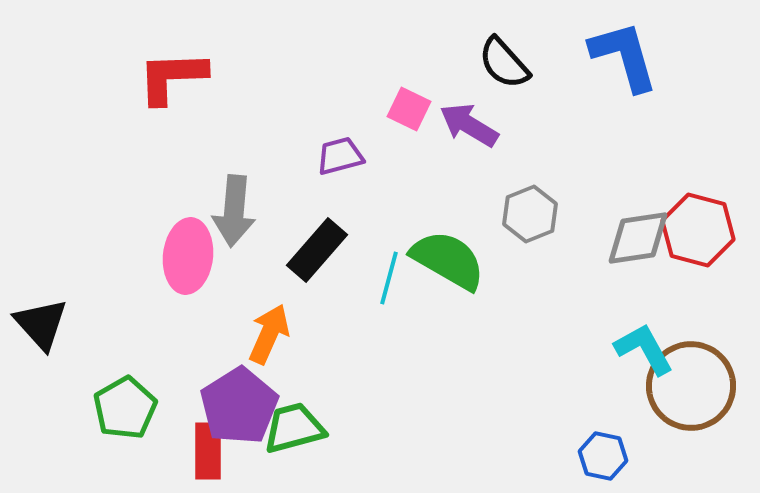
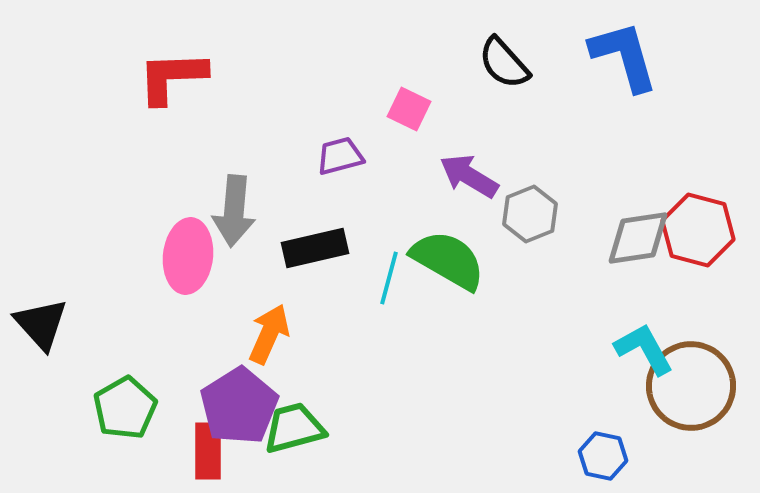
purple arrow: moved 51 px down
black rectangle: moved 2 px left, 2 px up; rotated 36 degrees clockwise
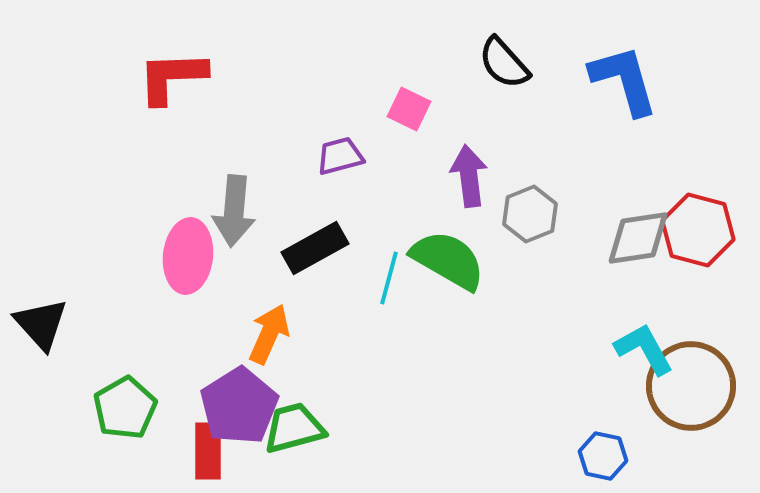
blue L-shape: moved 24 px down
purple arrow: rotated 52 degrees clockwise
black rectangle: rotated 16 degrees counterclockwise
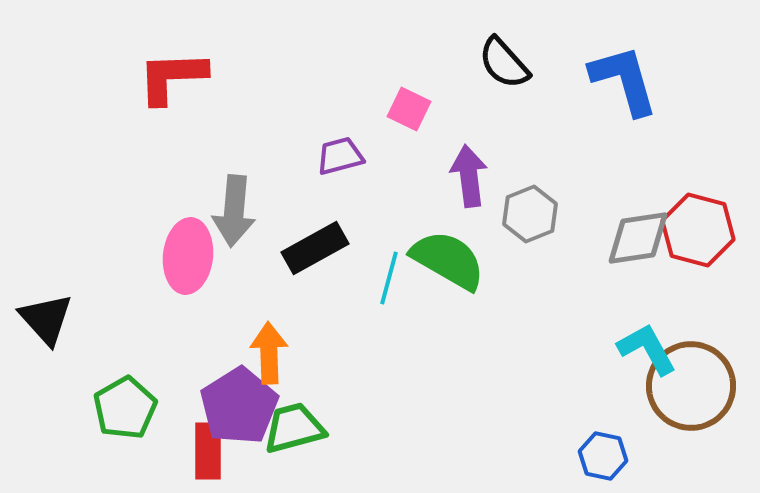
black triangle: moved 5 px right, 5 px up
orange arrow: moved 19 px down; rotated 26 degrees counterclockwise
cyan L-shape: moved 3 px right
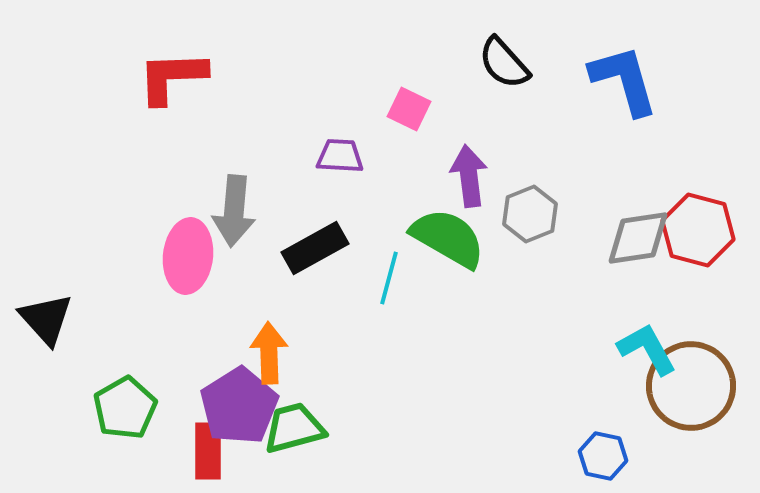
purple trapezoid: rotated 18 degrees clockwise
green semicircle: moved 22 px up
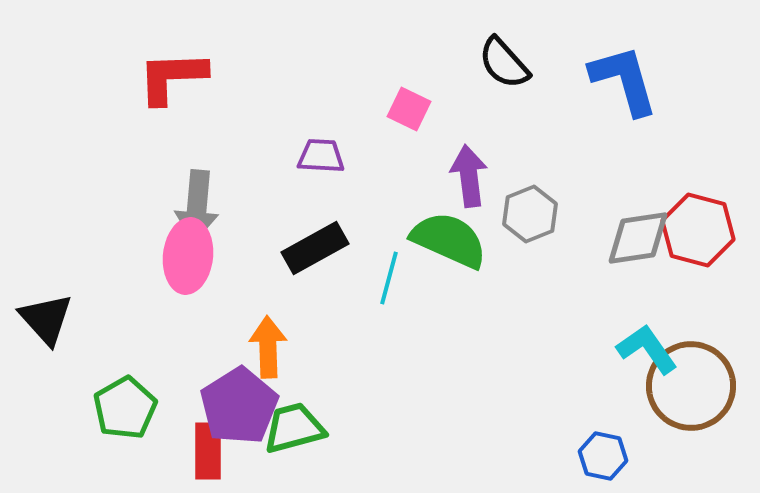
purple trapezoid: moved 19 px left
gray arrow: moved 37 px left, 5 px up
green semicircle: moved 1 px right, 2 px down; rotated 6 degrees counterclockwise
cyan L-shape: rotated 6 degrees counterclockwise
orange arrow: moved 1 px left, 6 px up
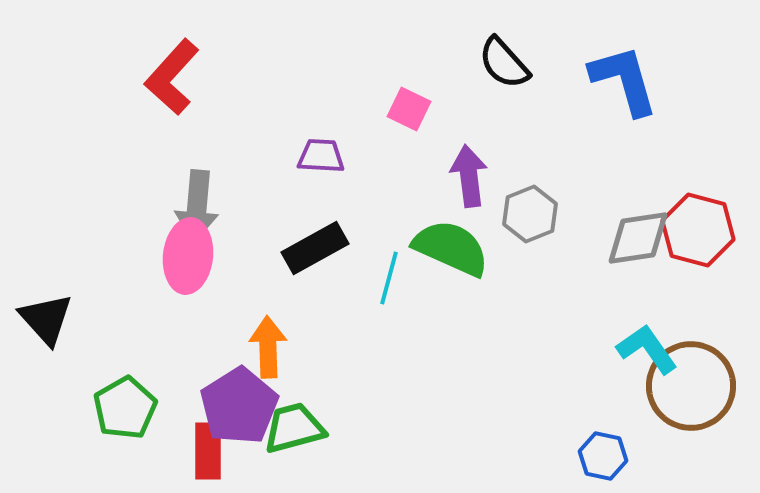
red L-shape: rotated 46 degrees counterclockwise
green semicircle: moved 2 px right, 8 px down
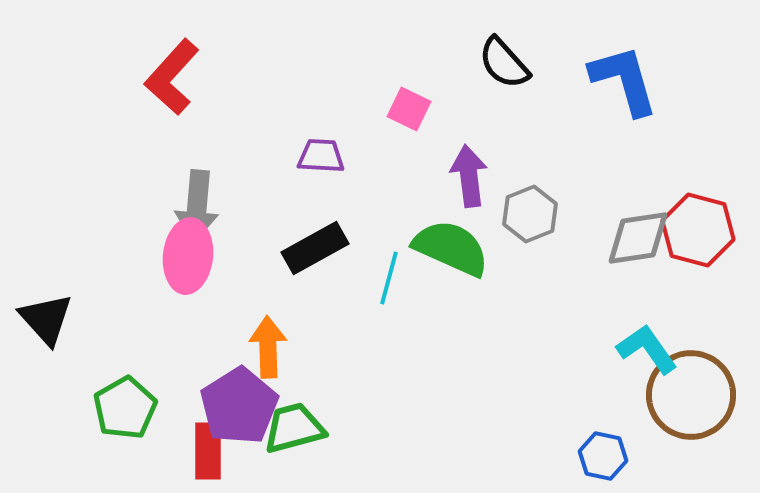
brown circle: moved 9 px down
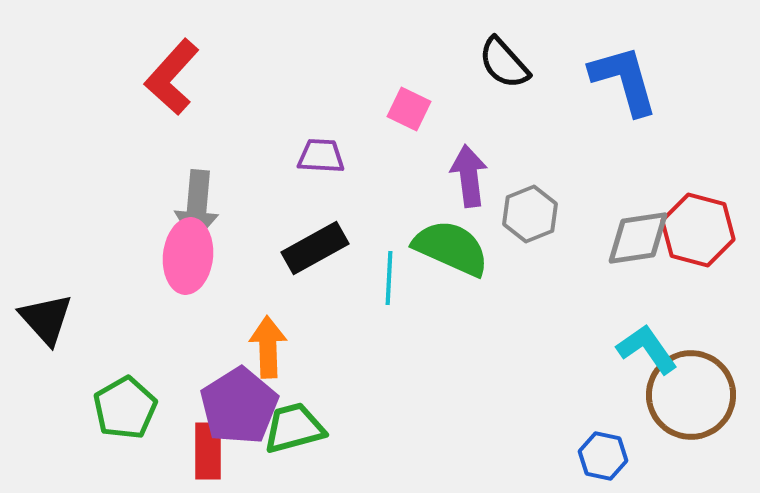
cyan line: rotated 12 degrees counterclockwise
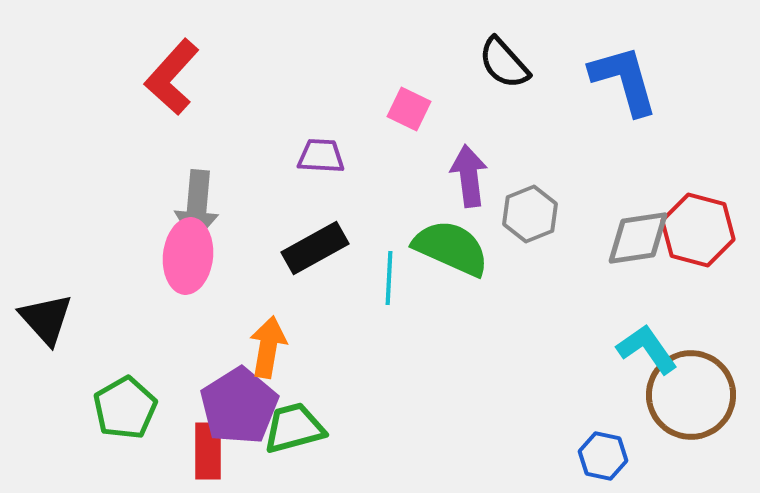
orange arrow: rotated 12 degrees clockwise
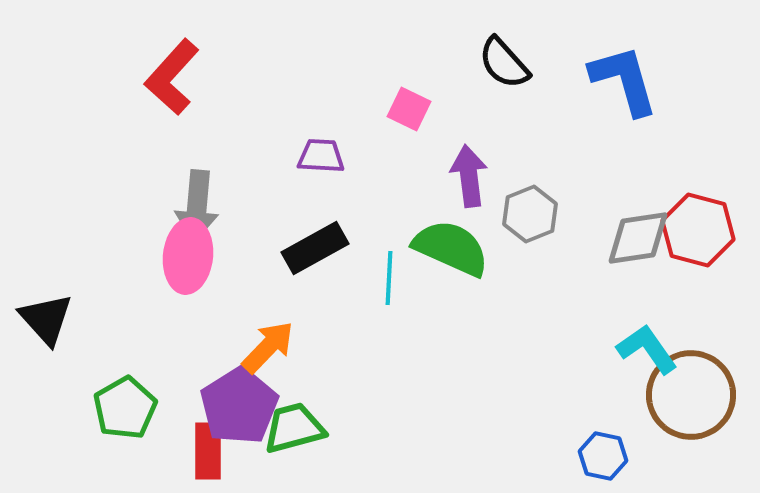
orange arrow: rotated 34 degrees clockwise
